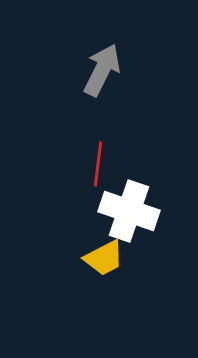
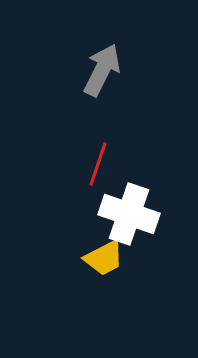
red line: rotated 12 degrees clockwise
white cross: moved 3 px down
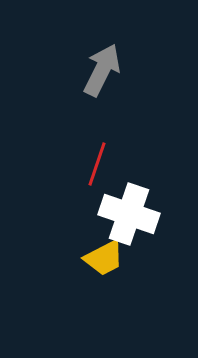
red line: moved 1 px left
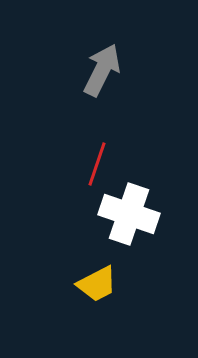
yellow trapezoid: moved 7 px left, 26 px down
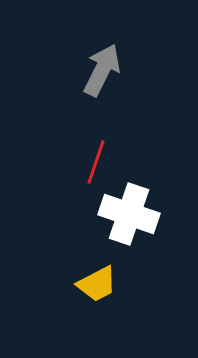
red line: moved 1 px left, 2 px up
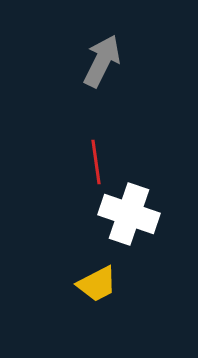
gray arrow: moved 9 px up
red line: rotated 27 degrees counterclockwise
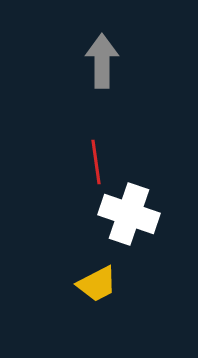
gray arrow: rotated 26 degrees counterclockwise
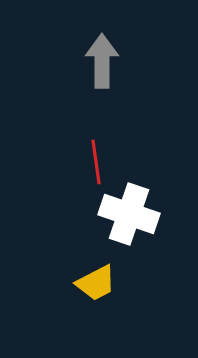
yellow trapezoid: moved 1 px left, 1 px up
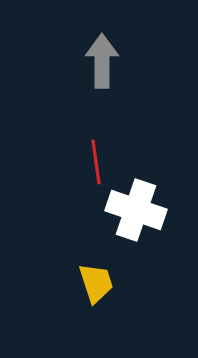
white cross: moved 7 px right, 4 px up
yellow trapezoid: rotated 81 degrees counterclockwise
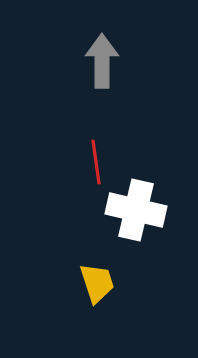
white cross: rotated 6 degrees counterclockwise
yellow trapezoid: moved 1 px right
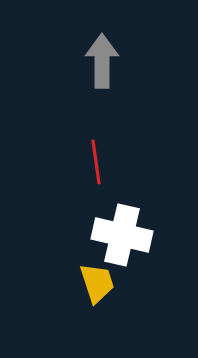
white cross: moved 14 px left, 25 px down
